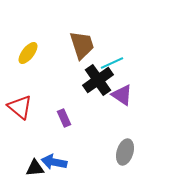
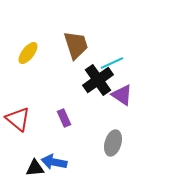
brown trapezoid: moved 6 px left
red triangle: moved 2 px left, 12 px down
gray ellipse: moved 12 px left, 9 px up
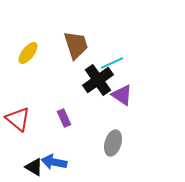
black triangle: moved 1 px left, 1 px up; rotated 36 degrees clockwise
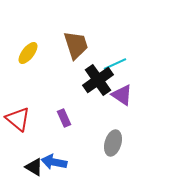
cyan line: moved 3 px right, 1 px down
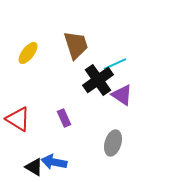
red triangle: rotated 8 degrees counterclockwise
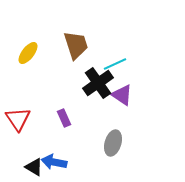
black cross: moved 3 px down
red triangle: rotated 24 degrees clockwise
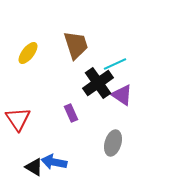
purple rectangle: moved 7 px right, 5 px up
